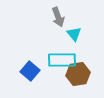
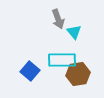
gray arrow: moved 2 px down
cyan triangle: moved 2 px up
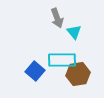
gray arrow: moved 1 px left, 1 px up
blue square: moved 5 px right
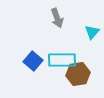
cyan triangle: moved 18 px right; rotated 21 degrees clockwise
blue square: moved 2 px left, 10 px up
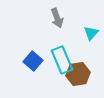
cyan triangle: moved 1 px left, 1 px down
cyan rectangle: rotated 68 degrees clockwise
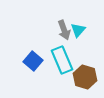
gray arrow: moved 7 px right, 12 px down
cyan triangle: moved 13 px left, 3 px up
brown hexagon: moved 7 px right, 3 px down; rotated 25 degrees clockwise
